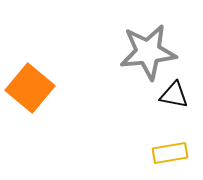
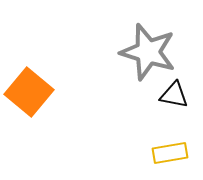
gray star: rotated 24 degrees clockwise
orange square: moved 1 px left, 4 px down
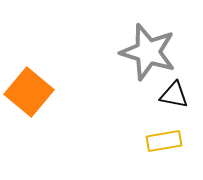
yellow rectangle: moved 6 px left, 12 px up
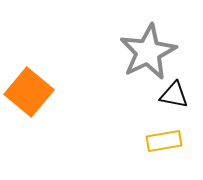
gray star: rotated 28 degrees clockwise
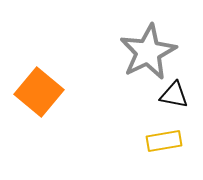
orange square: moved 10 px right
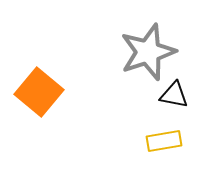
gray star: rotated 8 degrees clockwise
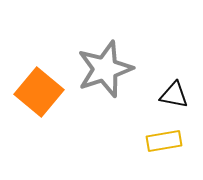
gray star: moved 43 px left, 17 px down
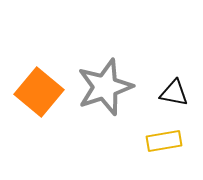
gray star: moved 18 px down
black triangle: moved 2 px up
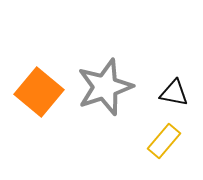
yellow rectangle: rotated 40 degrees counterclockwise
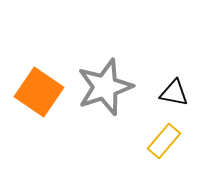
orange square: rotated 6 degrees counterclockwise
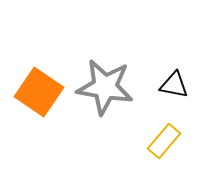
gray star: rotated 28 degrees clockwise
black triangle: moved 8 px up
